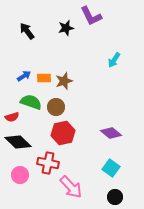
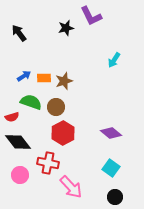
black arrow: moved 8 px left, 2 px down
red hexagon: rotated 15 degrees counterclockwise
black diamond: rotated 8 degrees clockwise
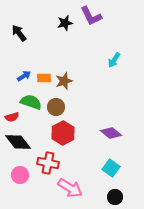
black star: moved 1 px left, 5 px up
pink arrow: moved 1 px left, 1 px down; rotated 15 degrees counterclockwise
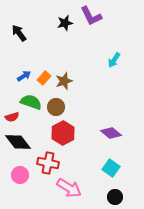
orange rectangle: rotated 48 degrees counterclockwise
pink arrow: moved 1 px left
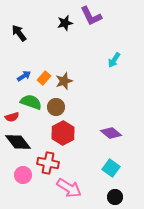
pink circle: moved 3 px right
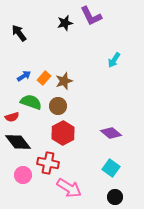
brown circle: moved 2 px right, 1 px up
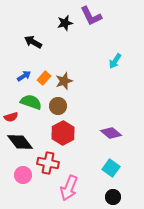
black arrow: moved 14 px right, 9 px down; rotated 24 degrees counterclockwise
cyan arrow: moved 1 px right, 1 px down
red semicircle: moved 1 px left
black diamond: moved 2 px right
pink arrow: rotated 80 degrees clockwise
black circle: moved 2 px left
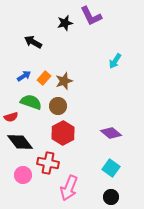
black circle: moved 2 px left
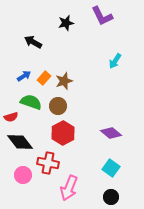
purple L-shape: moved 11 px right
black star: moved 1 px right
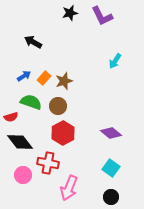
black star: moved 4 px right, 10 px up
